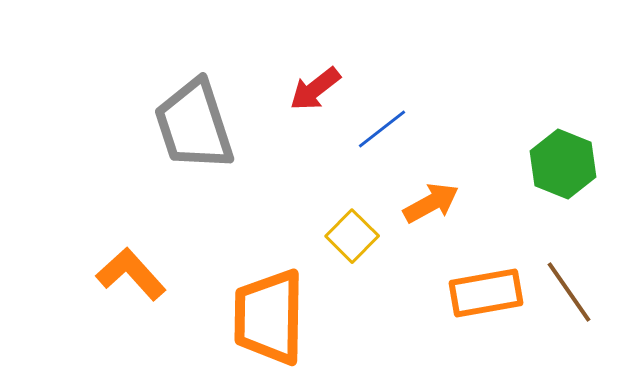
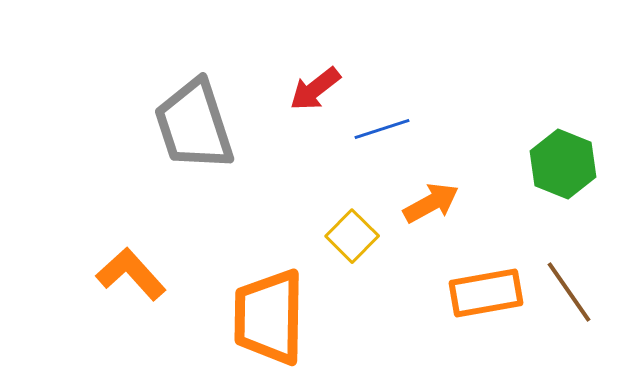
blue line: rotated 20 degrees clockwise
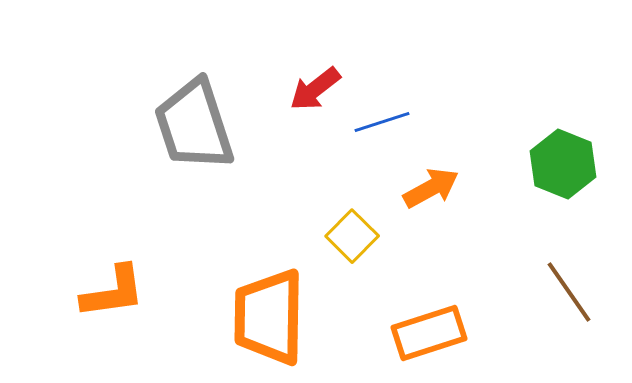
blue line: moved 7 px up
orange arrow: moved 15 px up
orange L-shape: moved 18 px left, 18 px down; rotated 124 degrees clockwise
orange rectangle: moved 57 px left, 40 px down; rotated 8 degrees counterclockwise
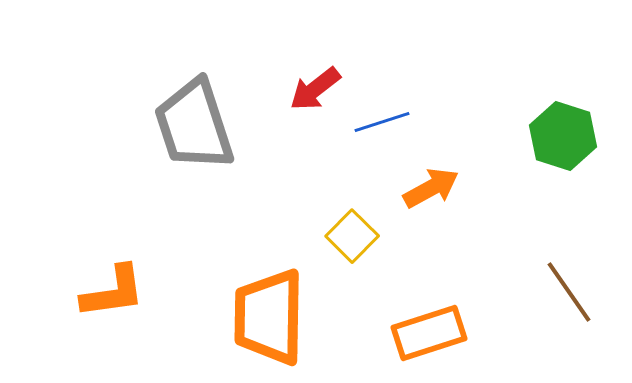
green hexagon: moved 28 px up; rotated 4 degrees counterclockwise
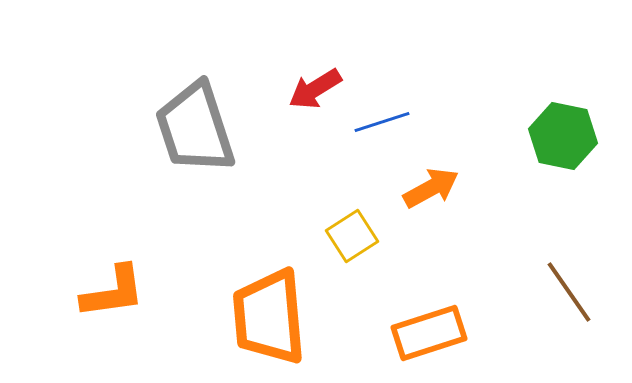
red arrow: rotated 6 degrees clockwise
gray trapezoid: moved 1 px right, 3 px down
green hexagon: rotated 6 degrees counterclockwise
yellow square: rotated 12 degrees clockwise
orange trapezoid: rotated 6 degrees counterclockwise
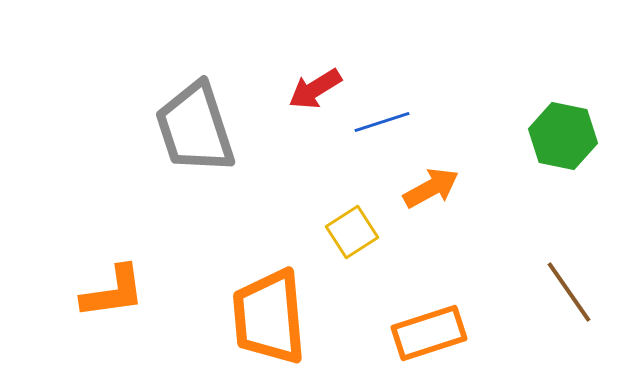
yellow square: moved 4 px up
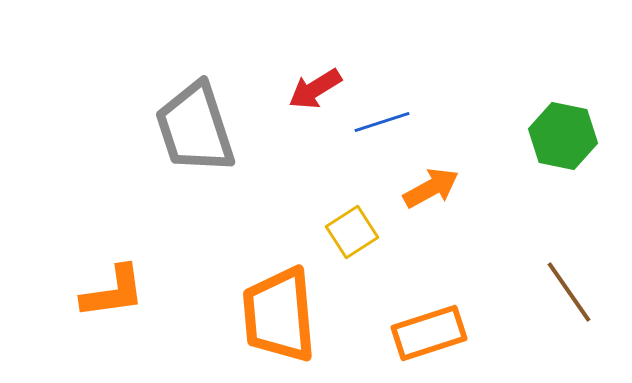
orange trapezoid: moved 10 px right, 2 px up
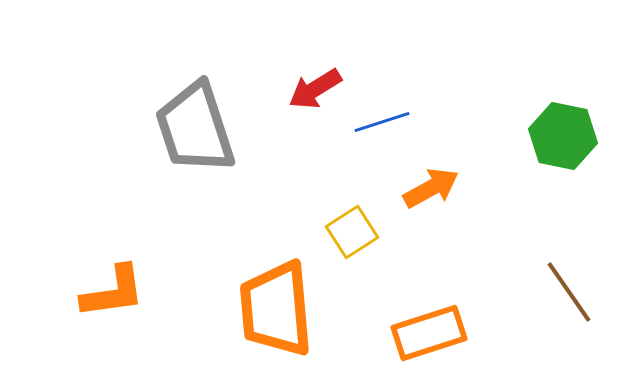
orange trapezoid: moved 3 px left, 6 px up
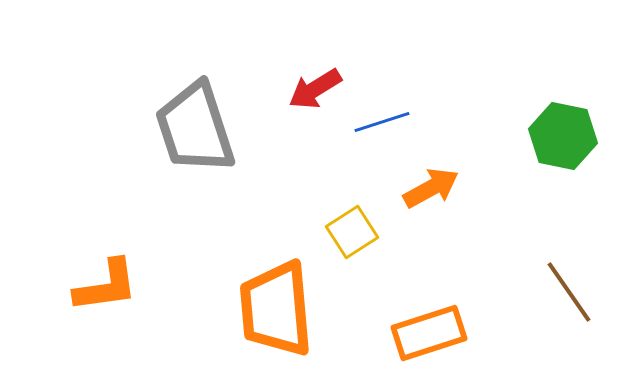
orange L-shape: moved 7 px left, 6 px up
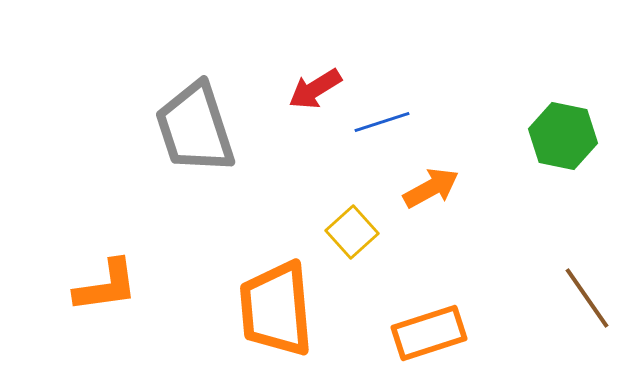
yellow square: rotated 9 degrees counterclockwise
brown line: moved 18 px right, 6 px down
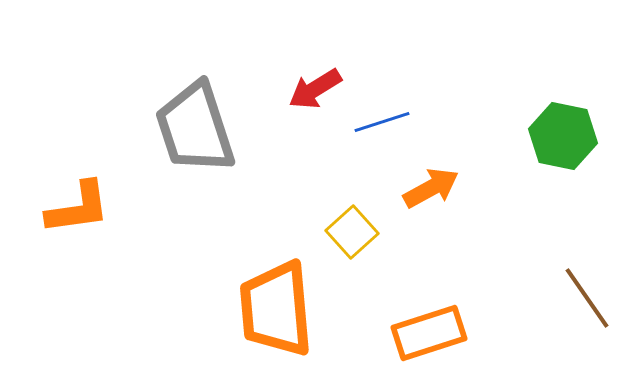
orange L-shape: moved 28 px left, 78 px up
